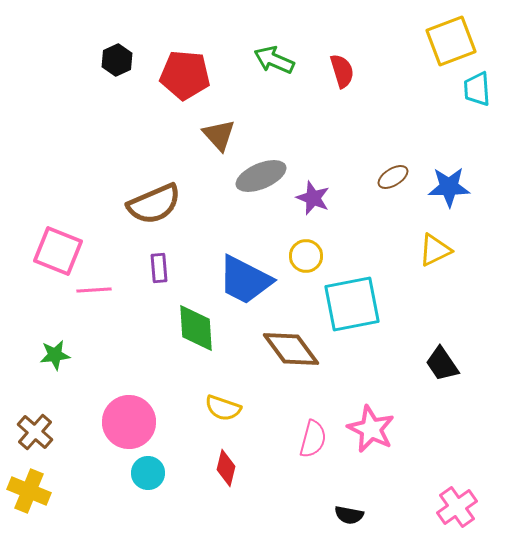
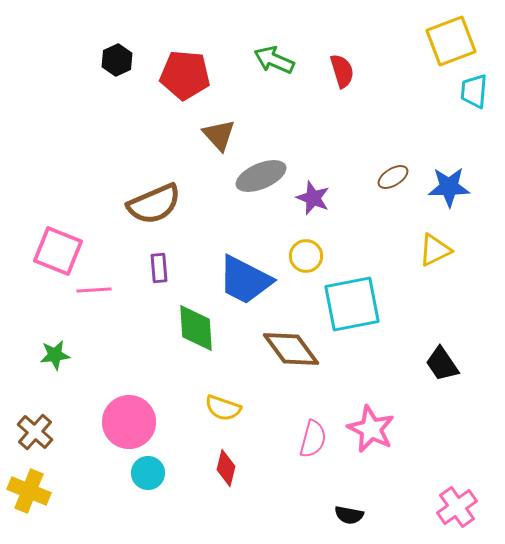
cyan trapezoid: moved 3 px left, 2 px down; rotated 9 degrees clockwise
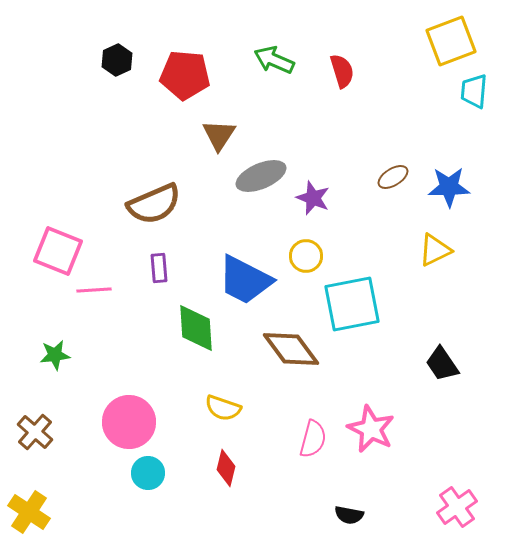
brown triangle: rotated 15 degrees clockwise
yellow cross: moved 21 px down; rotated 12 degrees clockwise
